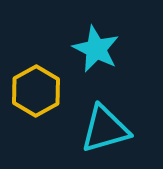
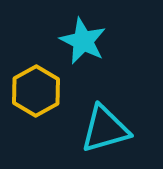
cyan star: moved 13 px left, 8 px up
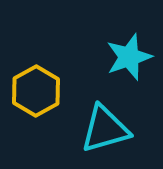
cyan star: moved 46 px right, 16 px down; rotated 27 degrees clockwise
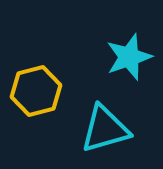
yellow hexagon: rotated 15 degrees clockwise
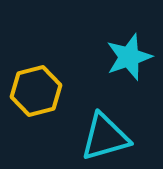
cyan triangle: moved 8 px down
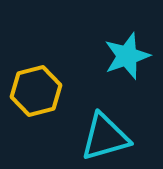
cyan star: moved 2 px left, 1 px up
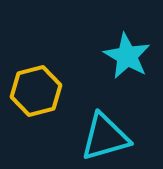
cyan star: rotated 24 degrees counterclockwise
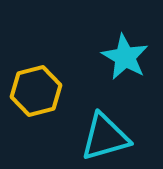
cyan star: moved 2 px left, 1 px down
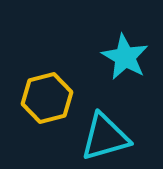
yellow hexagon: moved 11 px right, 7 px down
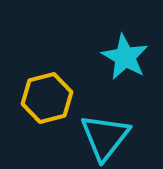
cyan triangle: rotated 36 degrees counterclockwise
